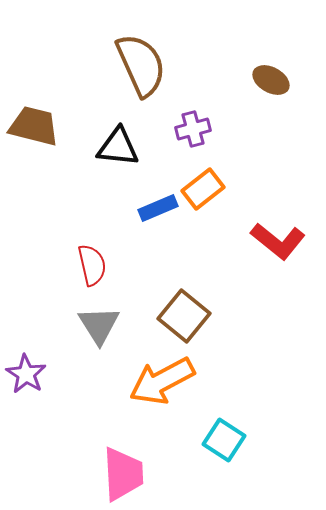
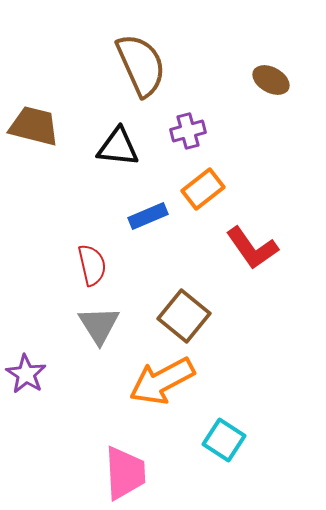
purple cross: moved 5 px left, 2 px down
blue rectangle: moved 10 px left, 8 px down
red L-shape: moved 26 px left, 7 px down; rotated 16 degrees clockwise
pink trapezoid: moved 2 px right, 1 px up
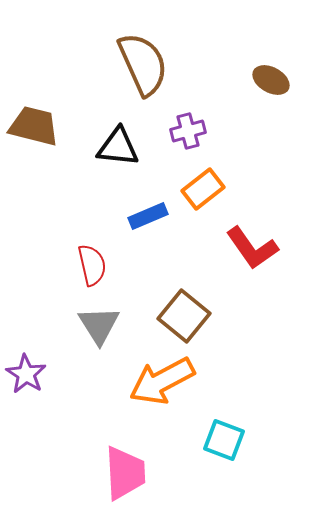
brown semicircle: moved 2 px right, 1 px up
cyan square: rotated 12 degrees counterclockwise
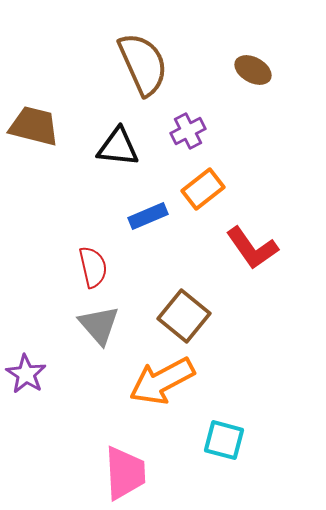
brown ellipse: moved 18 px left, 10 px up
purple cross: rotated 12 degrees counterclockwise
red semicircle: moved 1 px right, 2 px down
gray triangle: rotated 9 degrees counterclockwise
cyan square: rotated 6 degrees counterclockwise
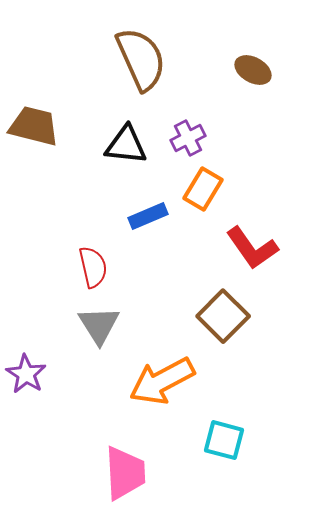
brown semicircle: moved 2 px left, 5 px up
purple cross: moved 7 px down
black triangle: moved 8 px right, 2 px up
orange rectangle: rotated 21 degrees counterclockwise
brown square: moved 39 px right; rotated 6 degrees clockwise
gray triangle: rotated 9 degrees clockwise
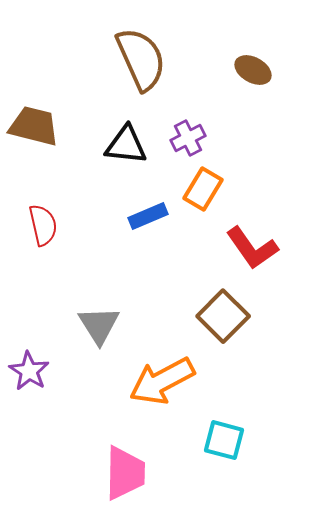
red semicircle: moved 50 px left, 42 px up
purple star: moved 3 px right, 3 px up
pink trapezoid: rotated 4 degrees clockwise
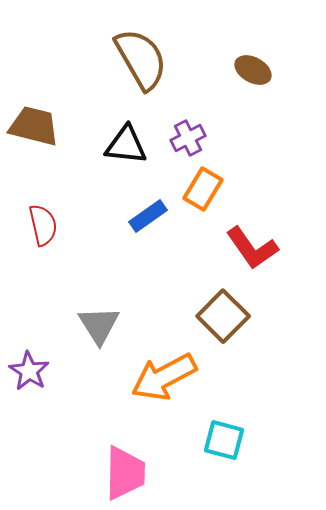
brown semicircle: rotated 6 degrees counterclockwise
blue rectangle: rotated 12 degrees counterclockwise
orange arrow: moved 2 px right, 4 px up
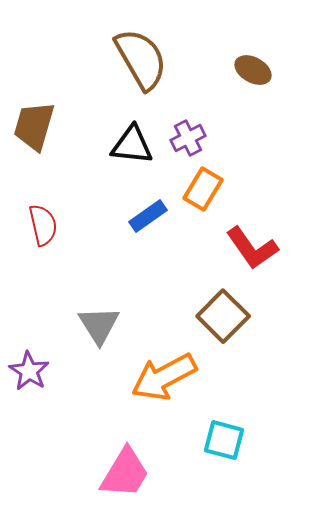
brown trapezoid: rotated 88 degrees counterclockwise
black triangle: moved 6 px right
pink trapezoid: rotated 30 degrees clockwise
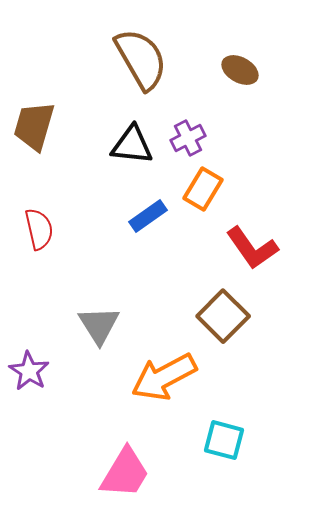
brown ellipse: moved 13 px left
red semicircle: moved 4 px left, 4 px down
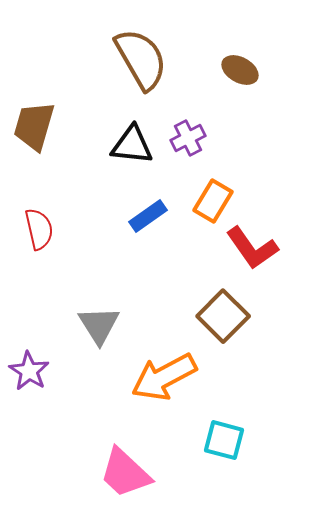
orange rectangle: moved 10 px right, 12 px down
pink trapezoid: rotated 102 degrees clockwise
